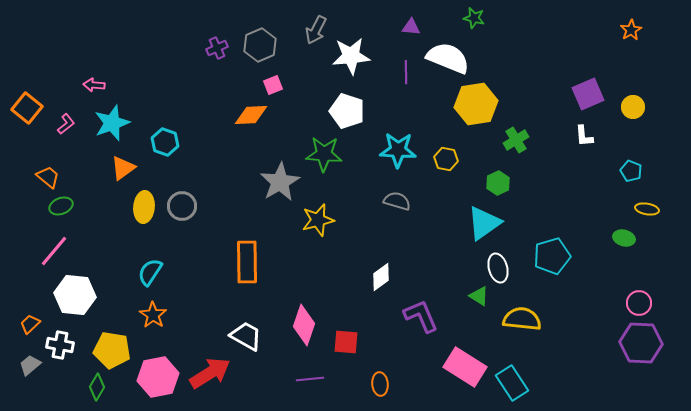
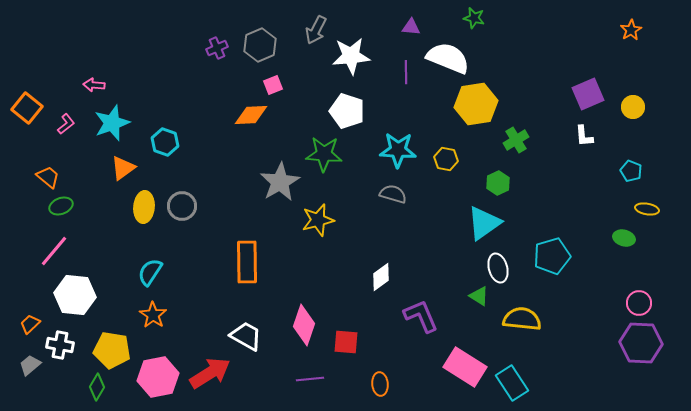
gray semicircle at (397, 201): moved 4 px left, 7 px up
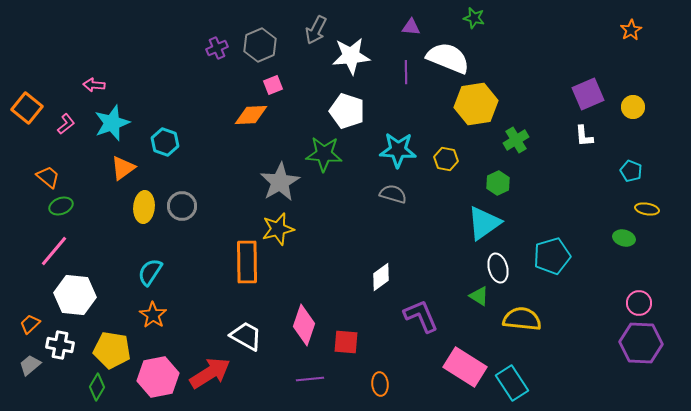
yellow star at (318, 220): moved 40 px left, 9 px down
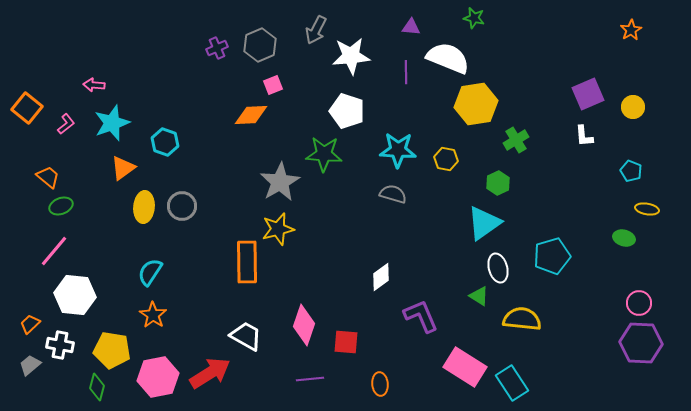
green diamond at (97, 387): rotated 16 degrees counterclockwise
